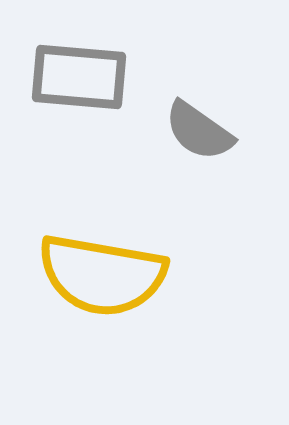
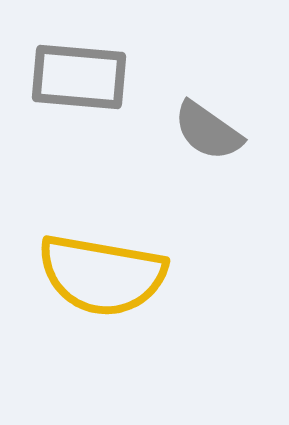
gray semicircle: moved 9 px right
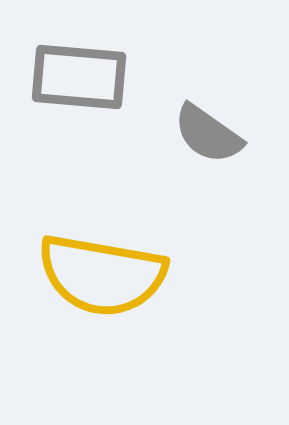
gray semicircle: moved 3 px down
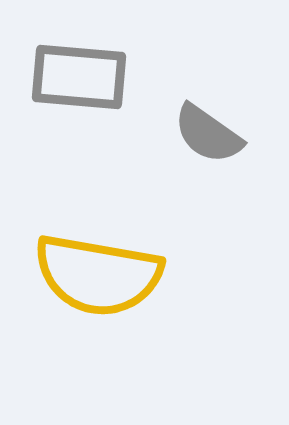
yellow semicircle: moved 4 px left
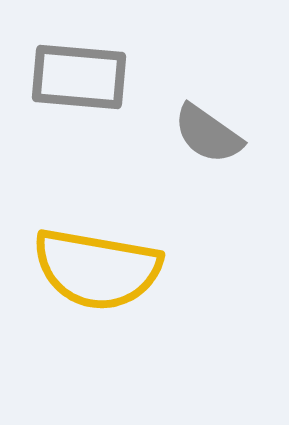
yellow semicircle: moved 1 px left, 6 px up
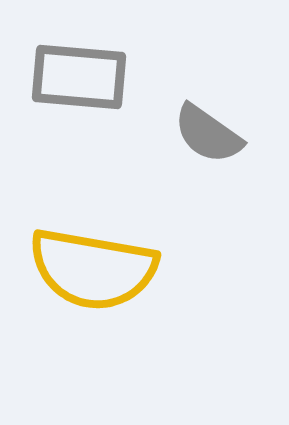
yellow semicircle: moved 4 px left
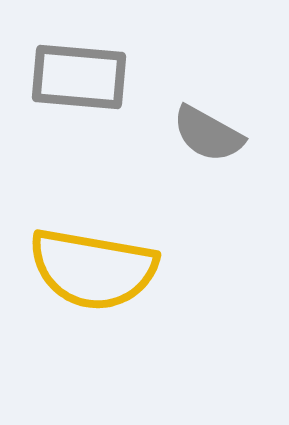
gray semicircle: rotated 6 degrees counterclockwise
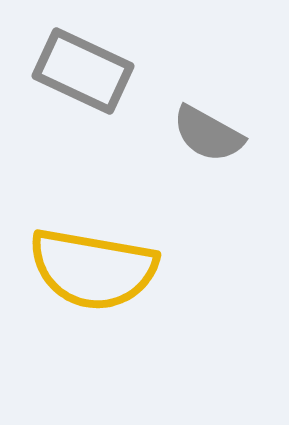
gray rectangle: moved 4 px right, 6 px up; rotated 20 degrees clockwise
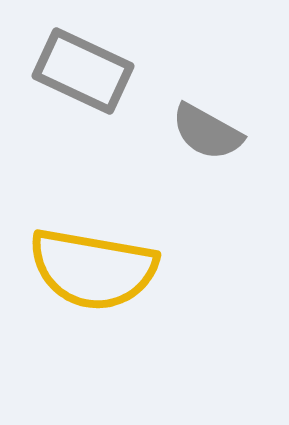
gray semicircle: moved 1 px left, 2 px up
